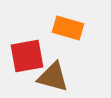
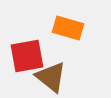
brown triangle: moved 2 px left; rotated 24 degrees clockwise
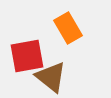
orange rectangle: rotated 44 degrees clockwise
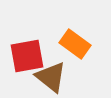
orange rectangle: moved 7 px right, 16 px down; rotated 24 degrees counterclockwise
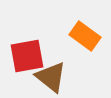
orange rectangle: moved 10 px right, 8 px up
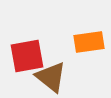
orange rectangle: moved 4 px right, 6 px down; rotated 44 degrees counterclockwise
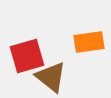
red square: rotated 6 degrees counterclockwise
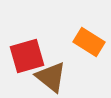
orange rectangle: rotated 40 degrees clockwise
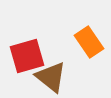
orange rectangle: rotated 24 degrees clockwise
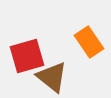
brown triangle: moved 1 px right
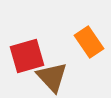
brown triangle: rotated 8 degrees clockwise
